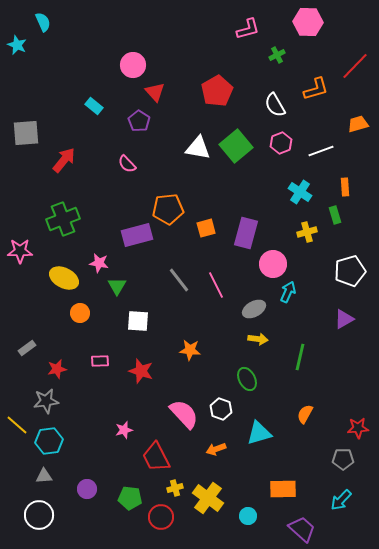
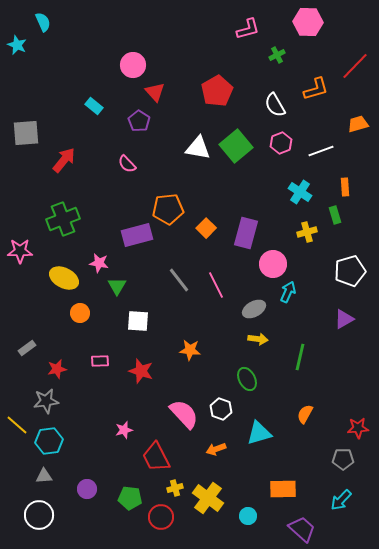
orange square at (206, 228): rotated 30 degrees counterclockwise
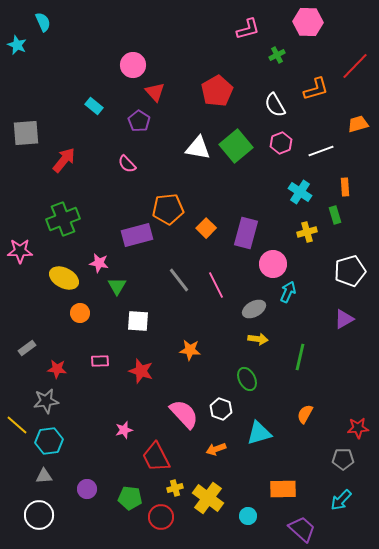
red star at (57, 369): rotated 18 degrees clockwise
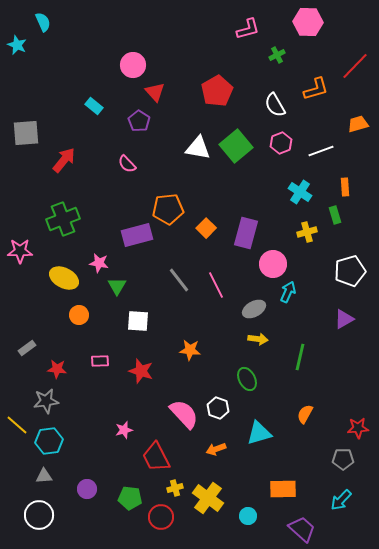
orange circle at (80, 313): moved 1 px left, 2 px down
white hexagon at (221, 409): moved 3 px left, 1 px up
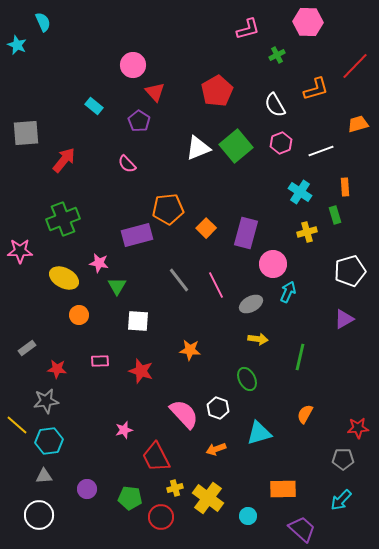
white triangle at (198, 148): rotated 32 degrees counterclockwise
gray ellipse at (254, 309): moved 3 px left, 5 px up
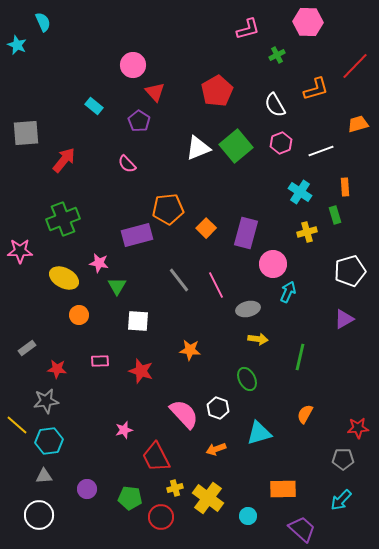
gray ellipse at (251, 304): moved 3 px left, 5 px down; rotated 15 degrees clockwise
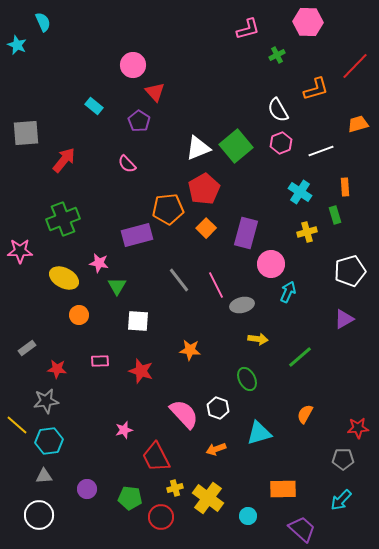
red pentagon at (217, 91): moved 13 px left, 98 px down
white semicircle at (275, 105): moved 3 px right, 5 px down
pink circle at (273, 264): moved 2 px left
gray ellipse at (248, 309): moved 6 px left, 4 px up
green line at (300, 357): rotated 36 degrees clockwise
